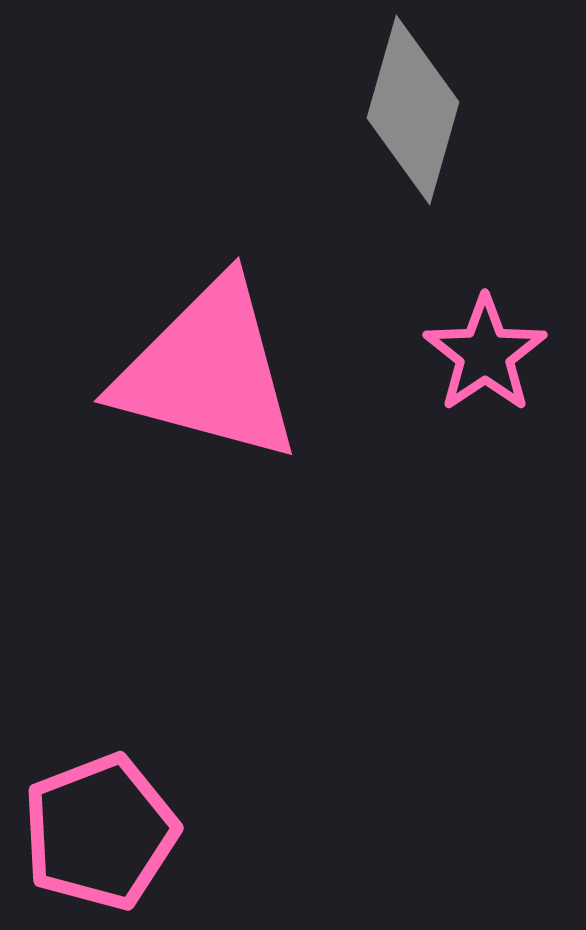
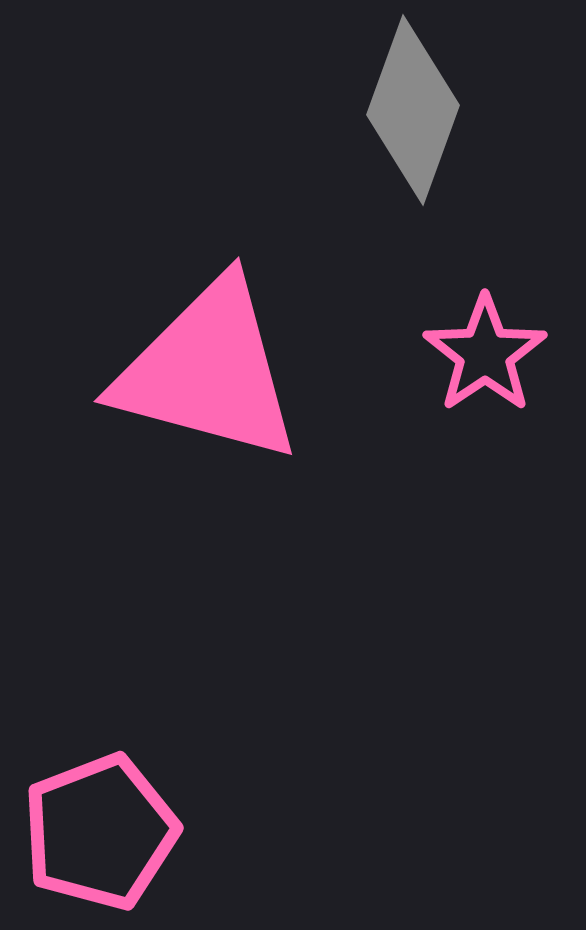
gray diamond: rotated 4 degrees clockwise
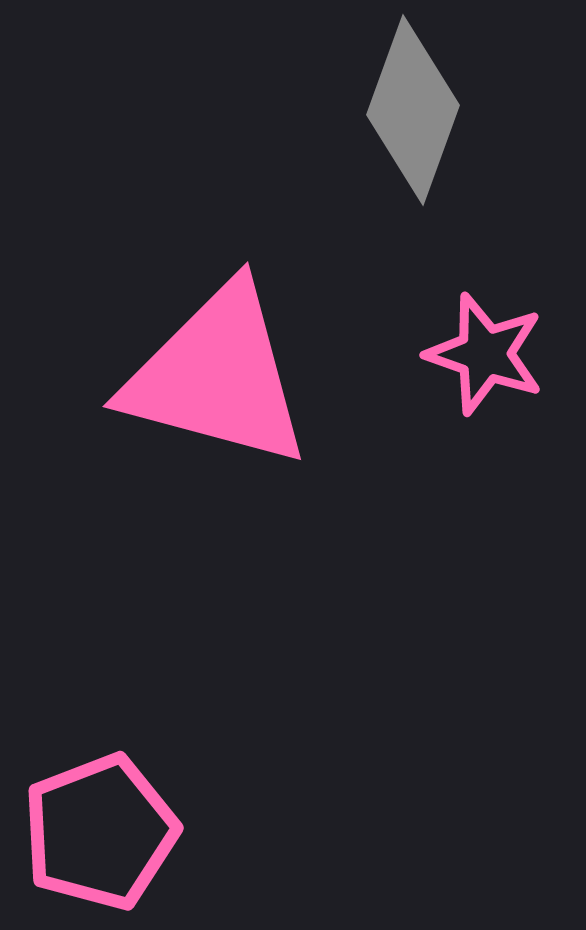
pink star: rotated 19 degrees counterclockwise
pink triangle: moved 9 px right, 5 px down
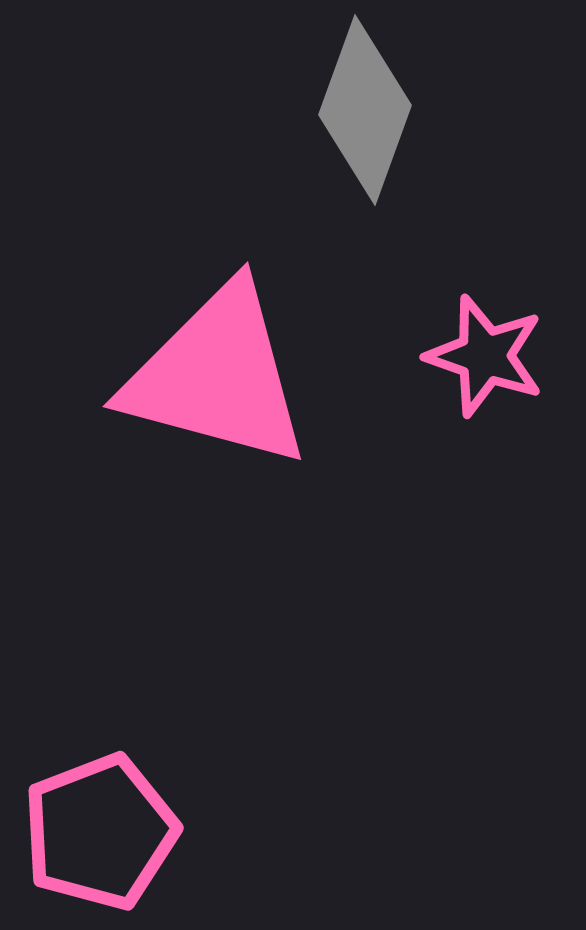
gray diamond: moved 48 px left
pink star: moved 2 px down
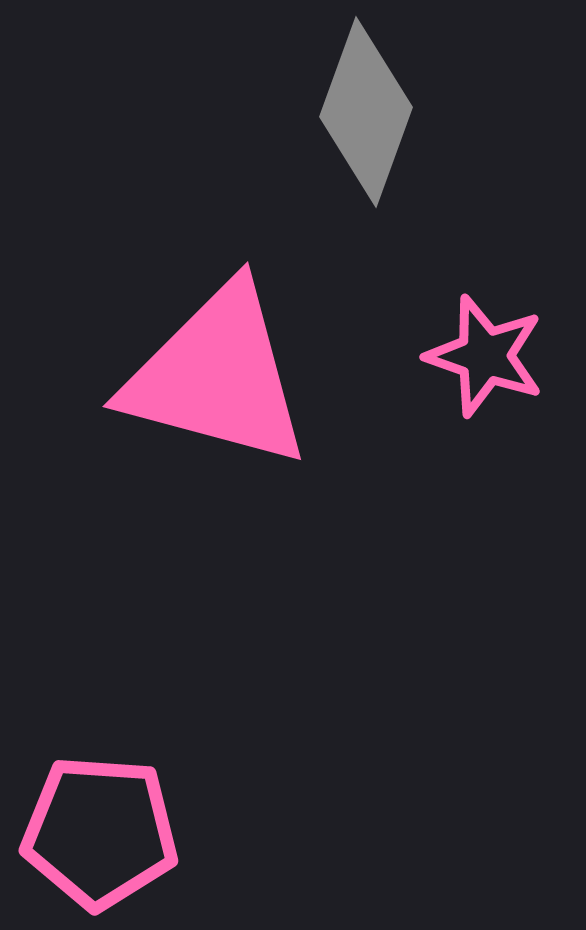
gray diamond: moved 1 px right, 2 px down
pink pentagon: rotated 25 degrees clockwise
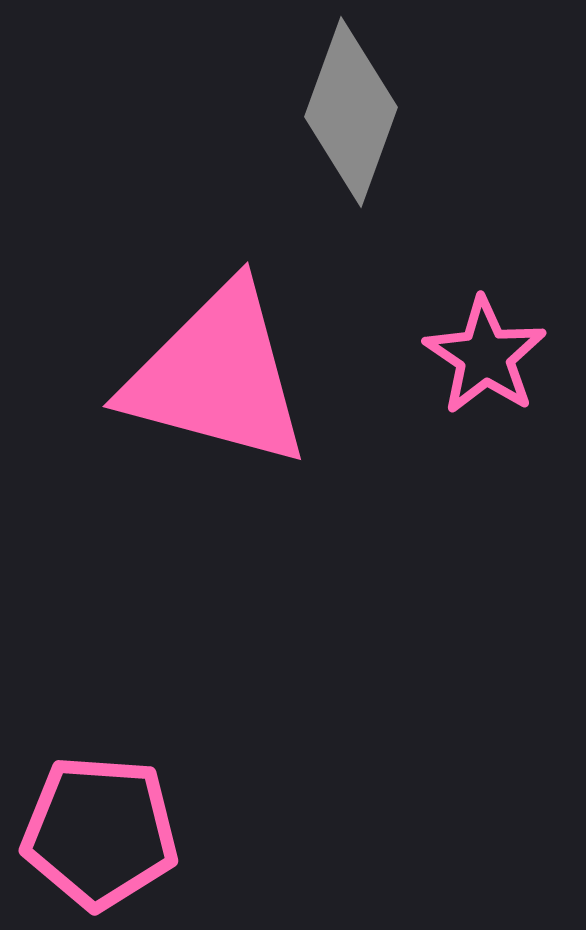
gray diamond: moved 15 px left
pink star: rotated 15 degrees clockwise
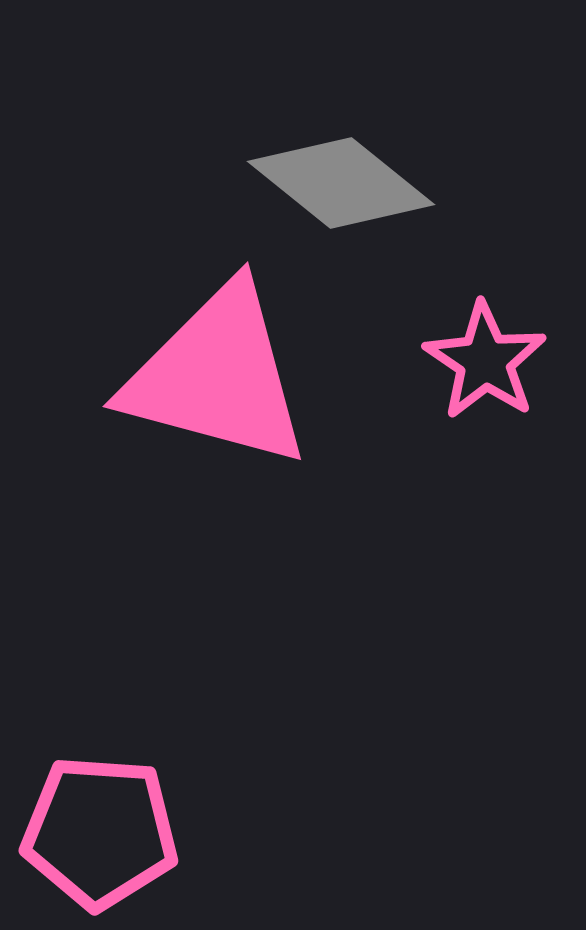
gray diamond: moved 10 px left, 71 px down; rotated 71 degrees counterclockwise
pink star: moved 5 px down
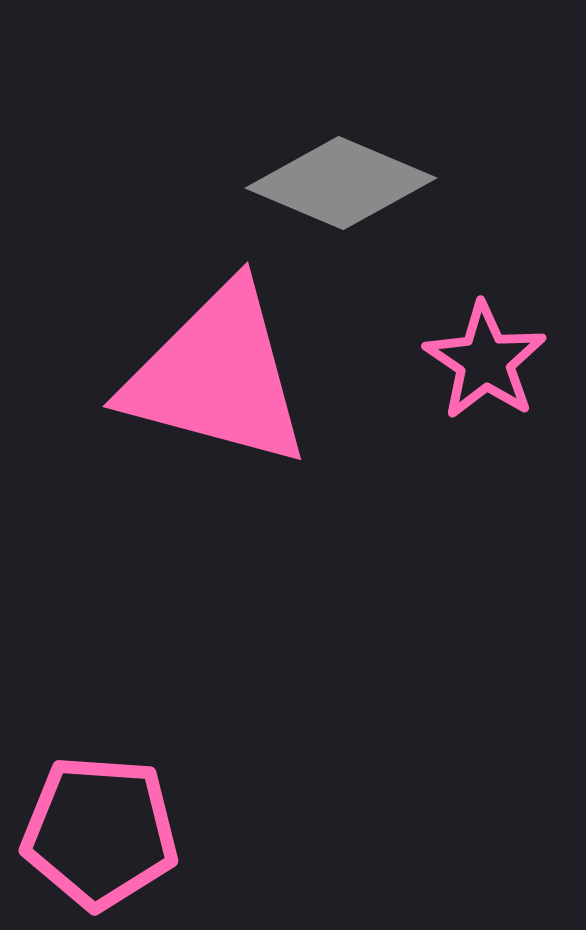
gray diamond: rotated 16 degrees counterclockwise
